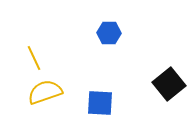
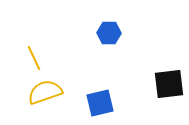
black square: rotated 32 degrees clockwise
blue square: rotated 16 degrees counterclockwise
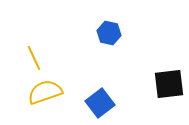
blue hexagon: rotated 10 degrees clockwise
blue square: rotated 24 degrees counterclockwise
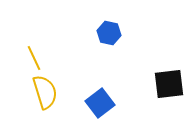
yellow semicircle: rotated 92 degrees clockwise
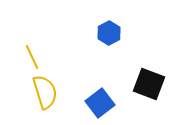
blue hexagon: rotated 20 degrees clockwise
yellow line: moved 2 px left, 1 px up
black square: moved 20 px left; rotated 28 degrees clockwise
